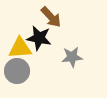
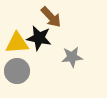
yellow triangle: moved 3 px left, 5 px up
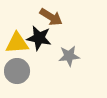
brown arrow: rotated 15 degrees counterclockwise
gray star: moved 3 px left, 1 px up
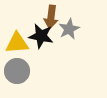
brown arrow: rotated 65 degrees clockwise
black star: moved 2 px right, 2 px up
gray star: moved 27 px up; rotated 20 degrees counterclockwise
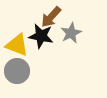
brown arrow: rotated 35 degrees clockwise
gray star: moved 2 px right, 4 px down
yellow triangle: moved 2 px down; rotated 25 degrees clockwise
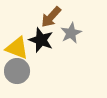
black star: moved 4 px down; rotated 10 degrees clockwise
yellow triangle: moved 3 px down
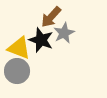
gray star: moved 7 px left
yellow triangle: moved 2 px right
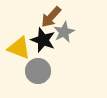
gray star: moved 1 px up
black star: moved 2 px right
gray circle: moved 21 px right
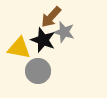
gray star: rotated 30 degrees counterclockwise
yellow triangle: rotated 10 degrees counterclockwise
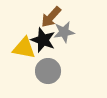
gray star: rotated 25 degrees counterclockwise
yellow triangle: moved 5 px right
gray circle: moved 10 px right
